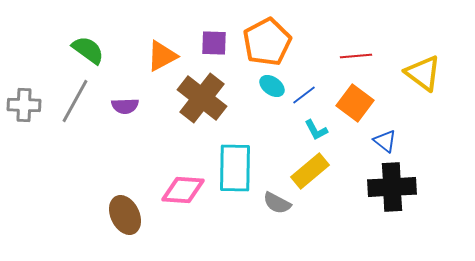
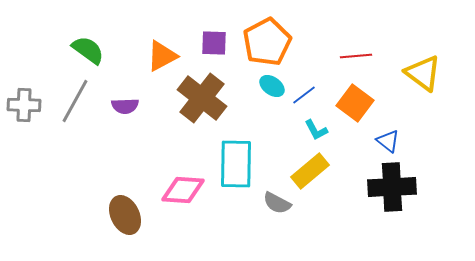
blue triangle: moved 3 px right
cyan rectangle: moved 1 px right, 4 px up
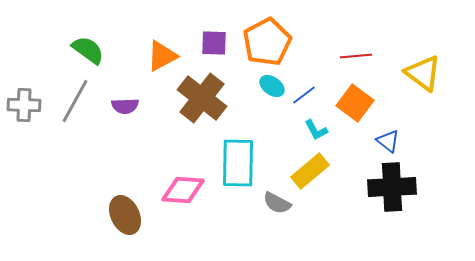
cyan rectangle: moved 2 px right, 1 px up
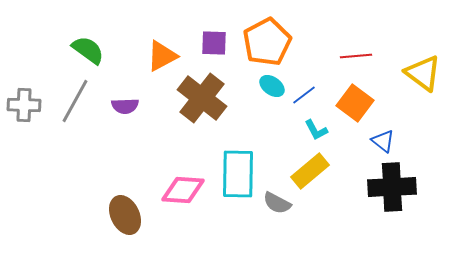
blue triangle: moved 5 px left
cyan rectangle: moved 11 px down
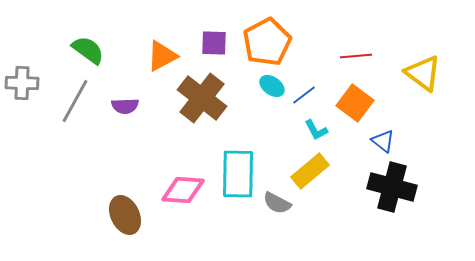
gray cross: moved 2 px left, 22 px up
black cross: rotated 18 degrees clockwise
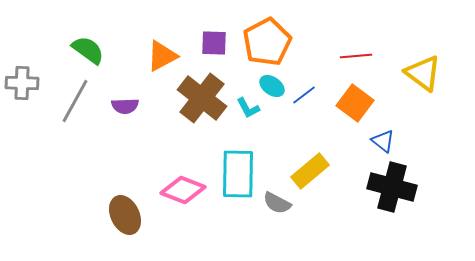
cyan L-shape: moved 68 px left, 22 px up
pink diamond: rotated 18 degrees clockwise
